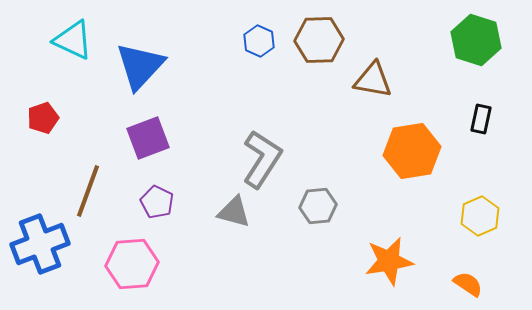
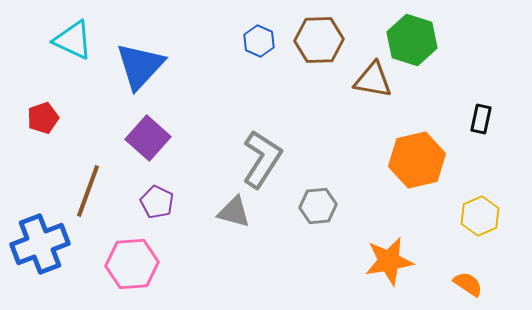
green hexagon: moved 64 px left
purple square: rotated 27 degrees counterclockwise
orange hexagon: moved 5 px right, 9 px down; rotated 4 degrees counterclockwise
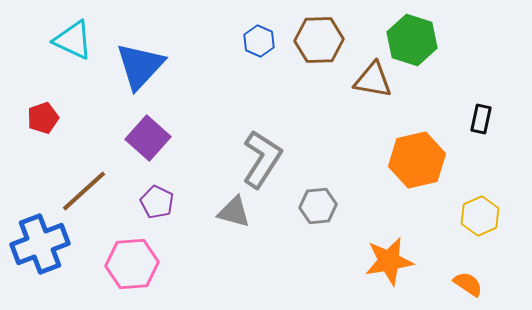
brown line: moved 4 px left; rotated 28 degrees clockwise
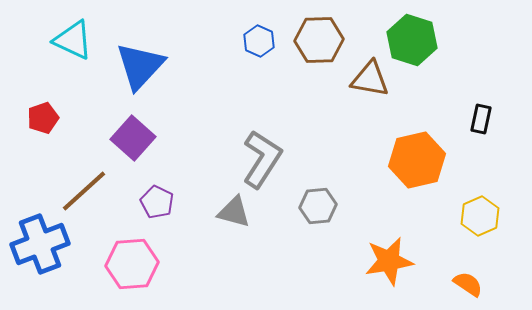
brown triangle: moved 3 px left, 1 px up
purple square: moved 15 px left
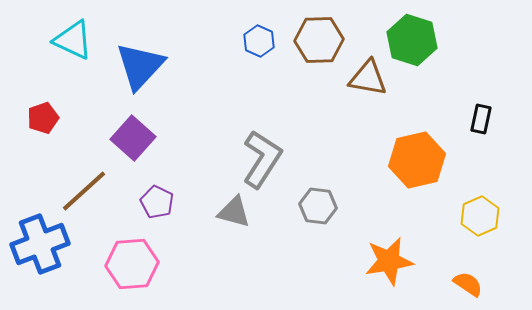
brown triangle: moved 2 px left, 1 px up
gray hexagon: rotated 12 degrees clockwise
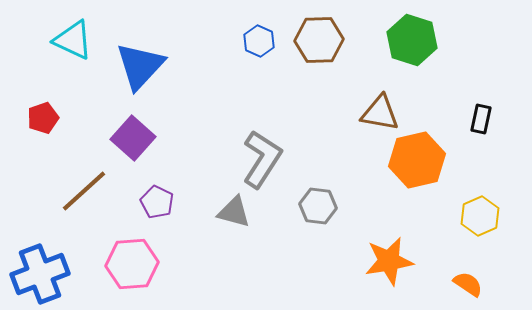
brown triangle: moved 12 px right, 35 px down
blue cross: moved 30 px down
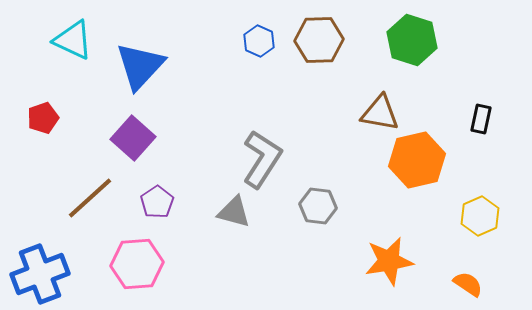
brown line: moved 6 px right, 7 px down
purple pentagon: rotated 12 degrees clockwise
pink hexagon: moved 5 px right
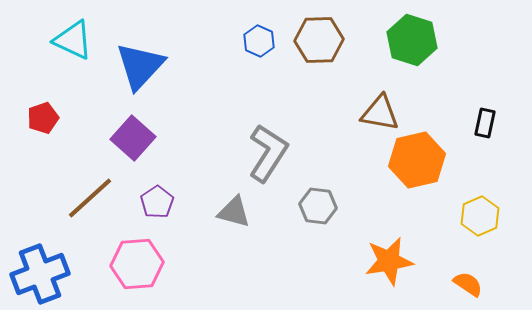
black rectangle: moved 4 px right, 4 px down
gray L-shape: moved 6 px right, 6 px up
